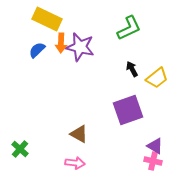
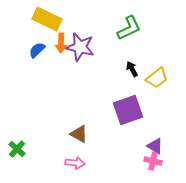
green cross: moved 3 px left
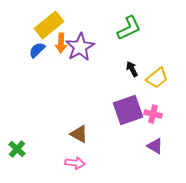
yellow rectangle: moved 2 px right, 6 px down; rotated 64 degrees counterclockwise
purple star: rotated 28 degrees clockwise
pink cross: moved 47 px up
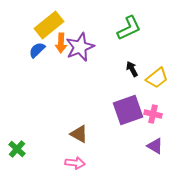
purple star: rotated 8 degrees clockwise
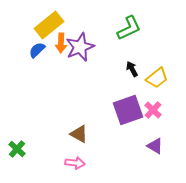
pink cross: moved 4 px up; rotated 30 degrees clockwise
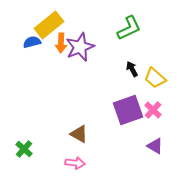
blue semicircle: moved 5 px left, 8 px up; rotated 30 degrees clockwise
yellow trapezoid: moved 2 px left; rotated 80 degrees clockwise
green cross: moved 7 px right
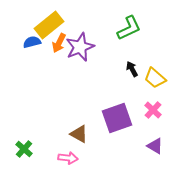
orange arrow: moved 2 px left; rotated 24 degrees clockwise
purple square: moved 11 px left, 8 px down
pink arrow: moved 7 px left, 5 px up
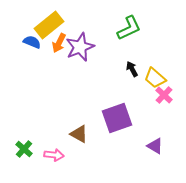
blue semicircle: rotated 36 degrees clockwise
pink cross: moved 11 px right, 15 px up
pink arrow: moved 14 px left, 3 px up
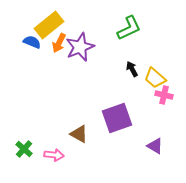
pink cross: rotated 30 degrees counterclockwise
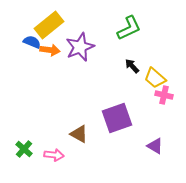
orange arrow: moved 9 px left, 7 px down; rotated 108 degrees counterclockwise
black arrow: moved 3 px up; rotated 14 degrees counterclockwise
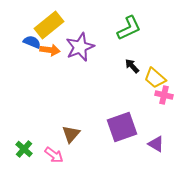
purple square: moved 5 px right, 9 px down
brown triangle: moved 8 px left; rotated 42 degrees clockwise
purple triangle: moved 1 px right, 2 px up
pink arrow: rotated 30 degrees clockwise
